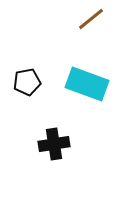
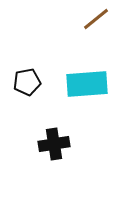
brown line: moved 5 px right
cyan rectangle: rotated 24 degrees counterclockwise
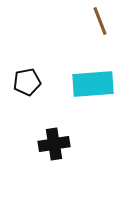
brown line: moved 4 px right, 2 px down; rotated 72 degrees counterclockwise
cyan rectangle: moved 6 px right
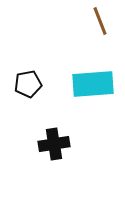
black pentagon: moved 1 px right, 2 px down
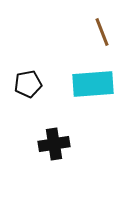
brown line: moved 2 px right, 11 px down
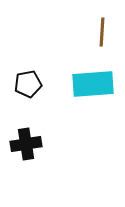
brown line: rotated 24 degrees clockwise
black cross: moved 28 px left
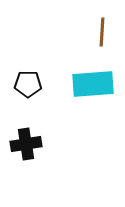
black pentagon: rotated 12 degrees clockwise
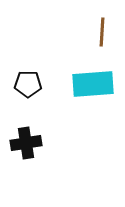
black cross: moved 1 px up
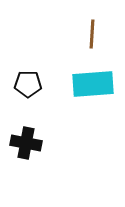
brown line: moved 10 px left, 2 px down
black cross: rotated 20 degrees clockwise
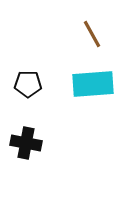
brown line: rotated 32 degrees counterclockwise
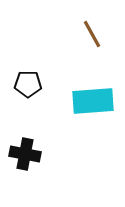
cyan rectangle: moved 17 px down
black cross: moved 1 px left, 11 px down
